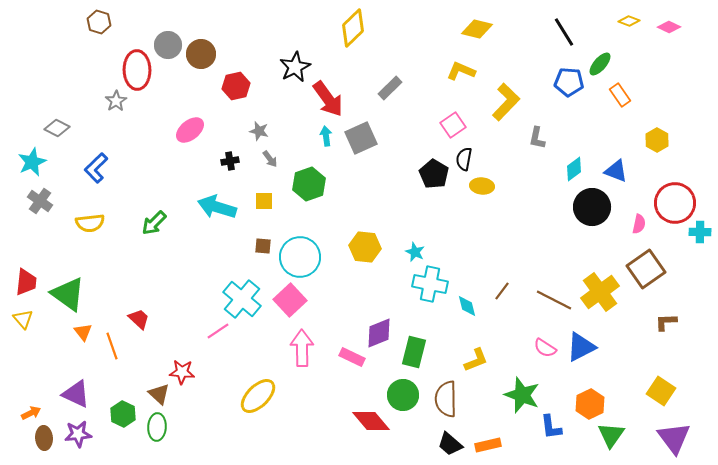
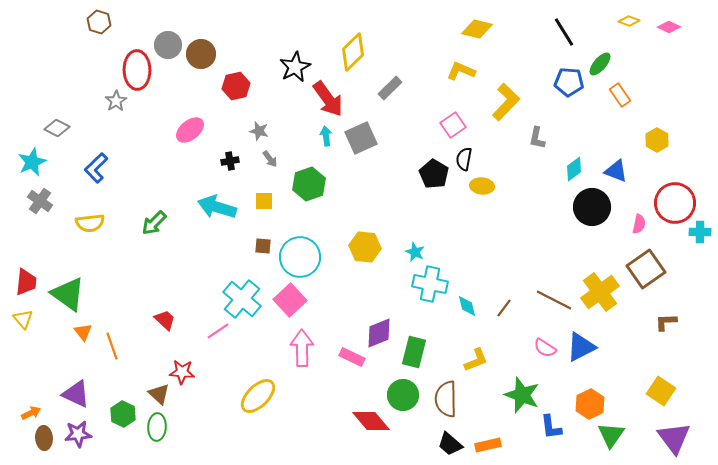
yellow diamond at (353, 28): moved 24 px down
brown line at (502, 291): moved 2 px right, 17 px down
red trapezoid at (139, 319): moved 26 px right, 1 px down
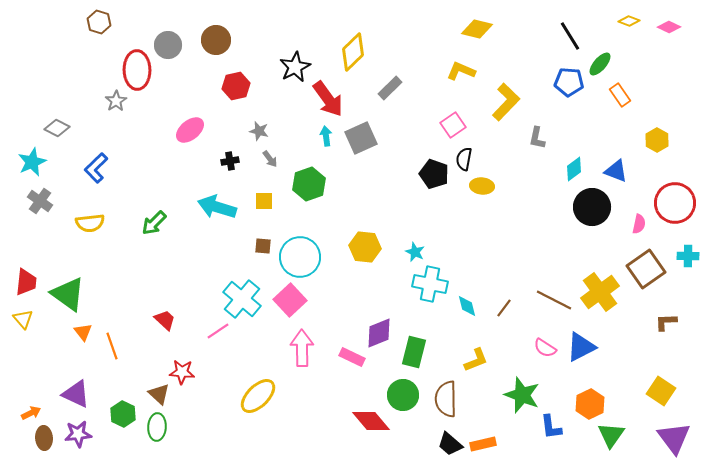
black line at (564, 32): moved 6 px right, 4 px down
brown circle at (201, 54): moved 15 px right, 14 px up
black pentagon at (434, 174): rotated 12 degrees counterclockwise
cyan cross at (700, 232): moved 12 px left, 24 px down
orange rectangle at (488, 445): moved 5 px left, 1 px up
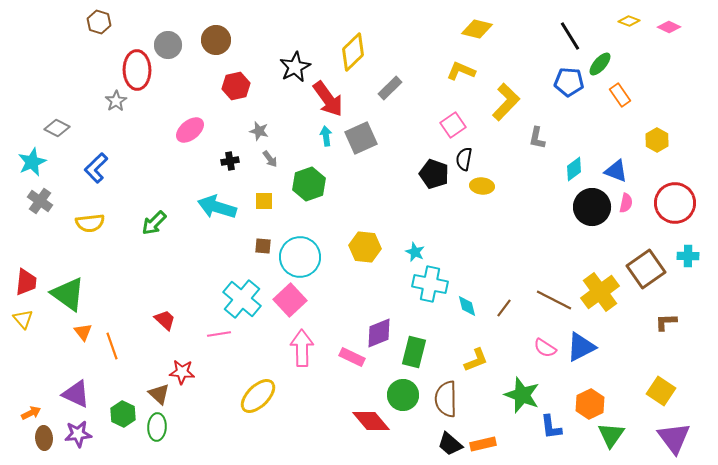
pink semicircle at (639, 224): moved 13 px left, 21 px up
pink line at (218, 331): moved 1 px right, 3 px down; rotated 25 degrees clockwise
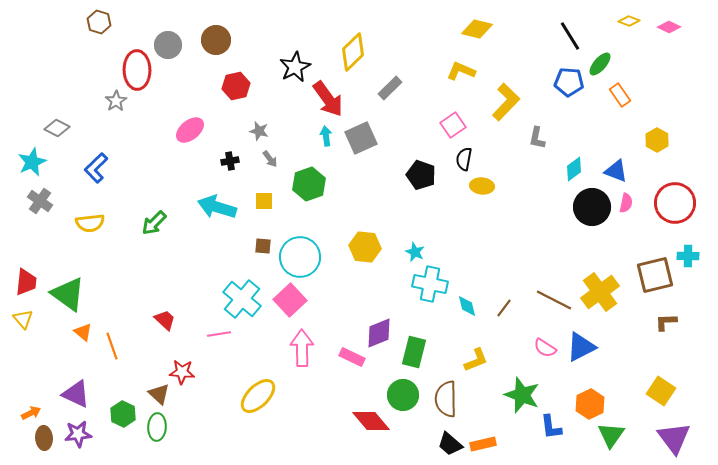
black pentagon at (434, 174): moved 13 px left, 1 px down
brown square at (646, 269): moved 9 px right, 6 px down; rotated 21 degrees clockwise
orange triangle at (83, 332): rotated 12 degrees counterclockwise
